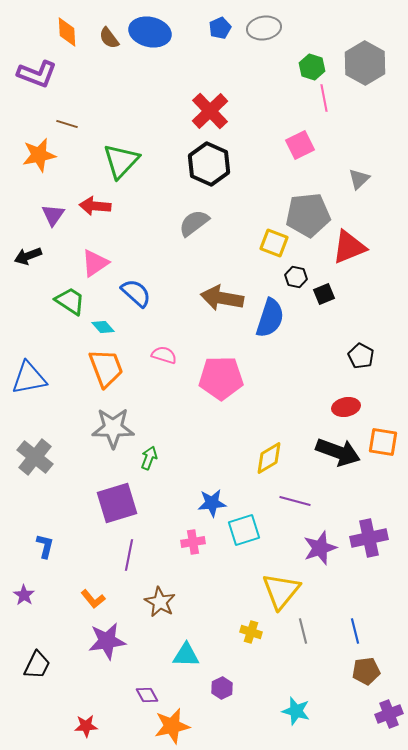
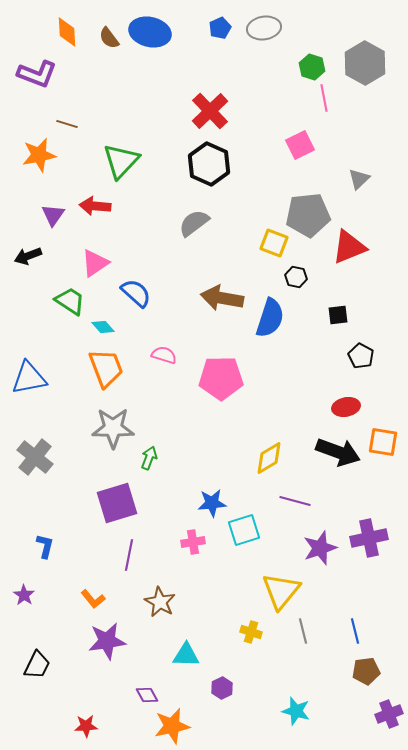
black square at (324, 294): moved 14 px right, 21 px down; rotated 15 degrees clockwise
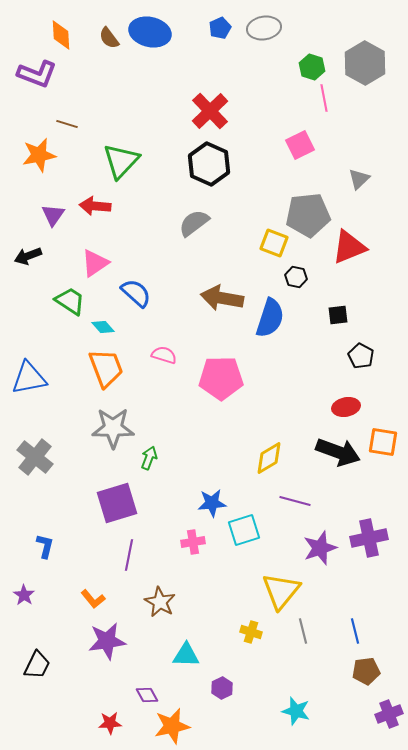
orange diamond at (67, 32): moved 6 px left, 3 px down
red star at (86, 726): moved 24 px right, 3 px up
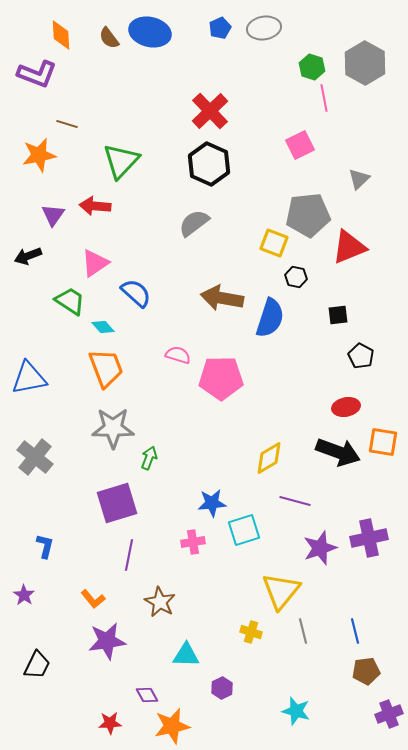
pink semicircle at (164, 355): moved 14 px right
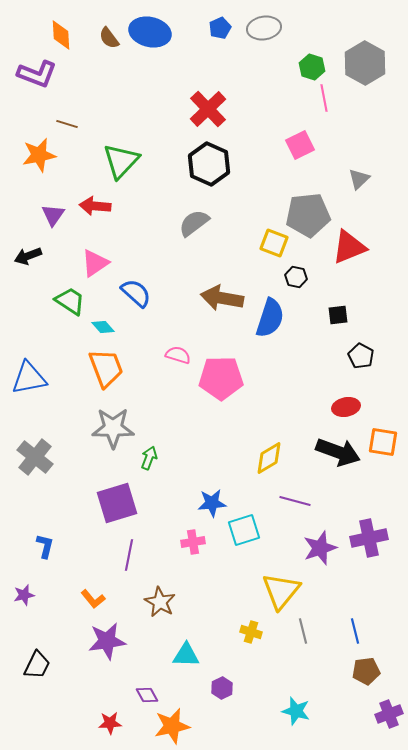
red cross at (210, 111): moved 2 px left, 2 px up
purple star at (24, 595): rotated 25 degrees clockwise
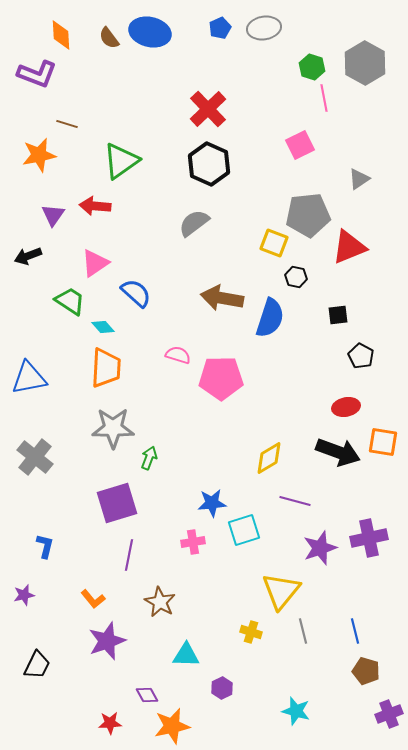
green triangle at (121, 161): rotated 12 degrees clockwise
gray triangle at (359, 179): rotated 10 degrees clockwise
orange trapezoid at (106, 368): rotated 24 degrees clockwise
purple star at (107, 641): rotated 12 degrees counterclockwise
brown pentagon at (366, 671): rotated 24 degrees clockwise
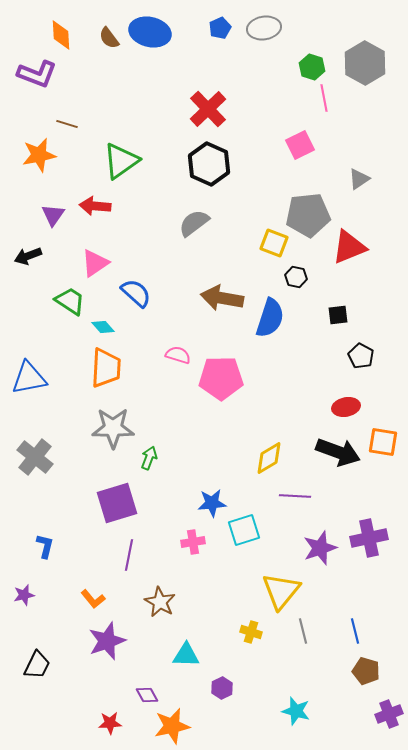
purple line at (295, 501): moved 5 px up; rotated 12 degrees counterclockwise
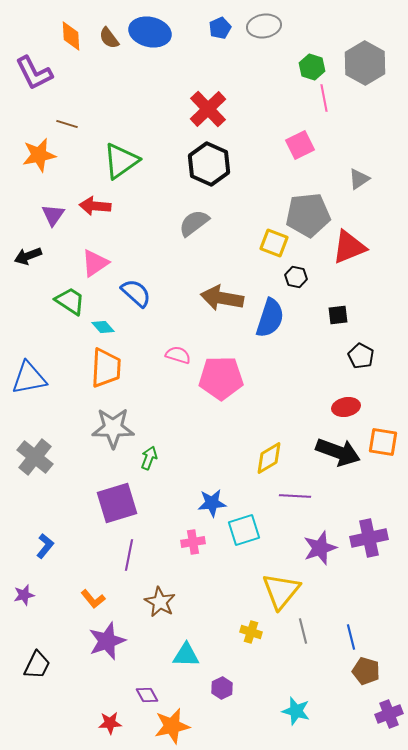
gray ellipse at (264, 28): moved 2 px up
orange diamond at (61, 35): moved 10 px right, 1 px down
purple L-shape at (37, 74): moved 3 px left, 1 px up; rotated 42 degrees clockwise
blue L-shape at (45, 546): rotated 25 degrees clockwise
blue line at (355, 631): moved 4 px left, 6 px down
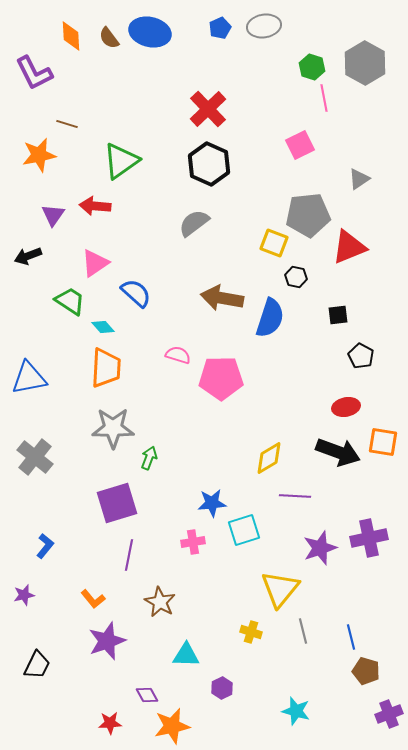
yellow triangle at (281, 591): moved 1 px left, 2 px up
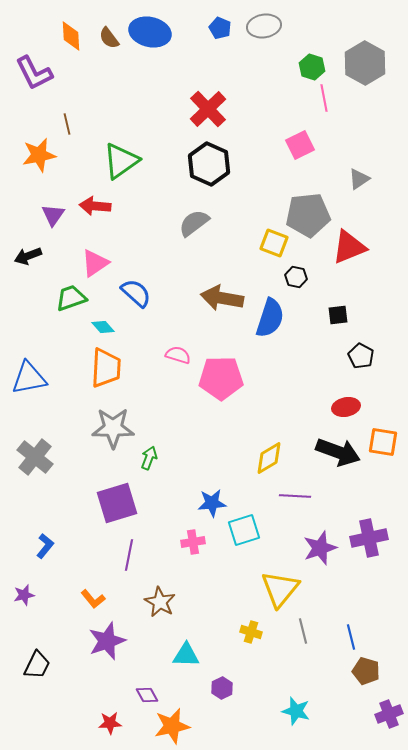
blue pentagon at (220, 28): rotated 25 degrees counterclockwise
brown line at (67, 124): rotated 60 degrees clockwise
green trapezoid at (70, 301): moved 1 px right, 3 px up; rotated 52 degrees counterclockwise
